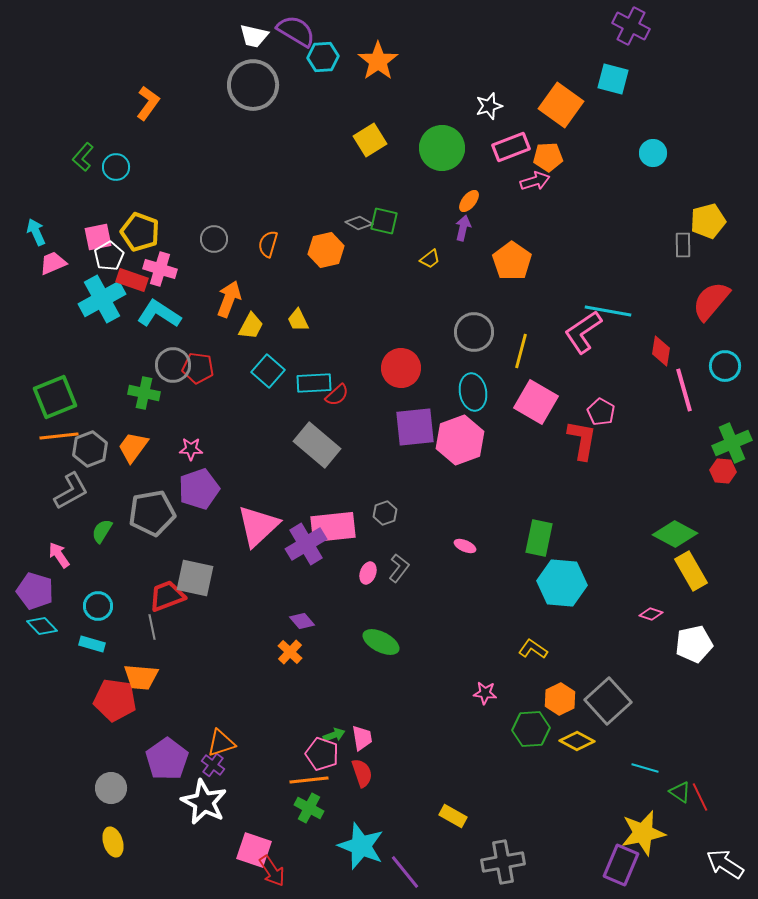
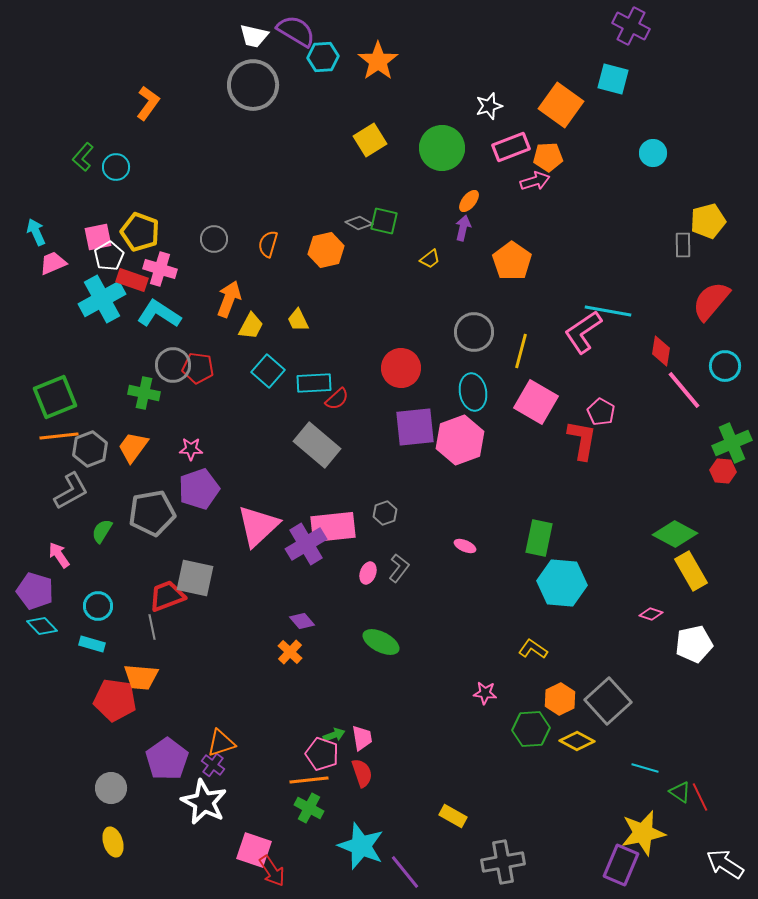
pink line at (684, 390): rotated 24 degrees counterclockwise
red semicircle at (337, 395): moved 4 px down
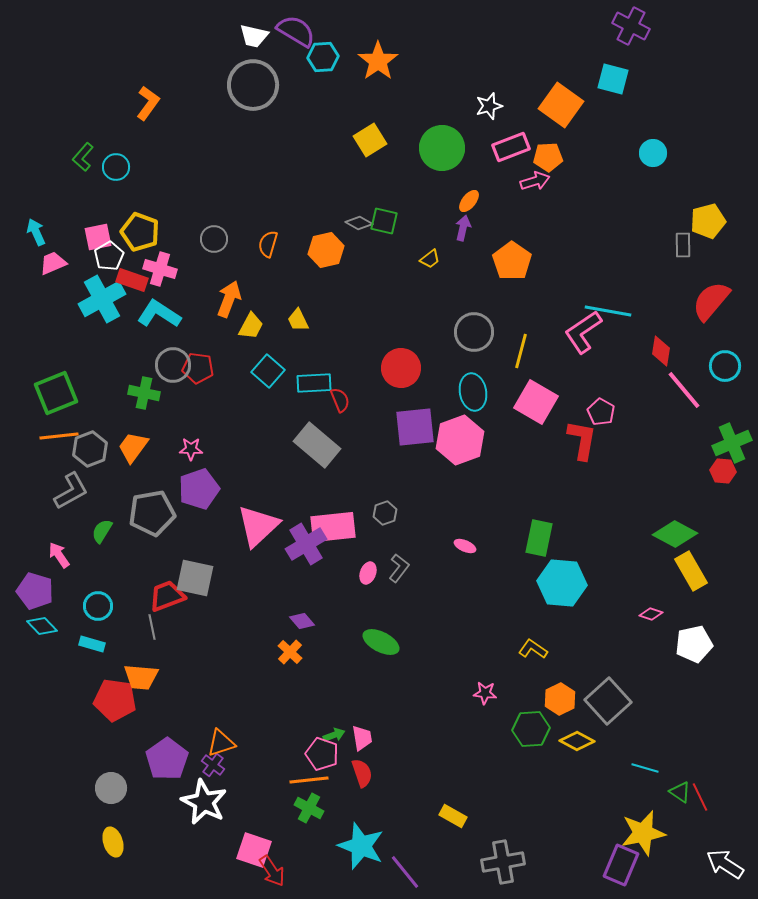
green square at (55, 397): moved 1 px right, 4 px up
red semicircle at (337, 399): moved 3 px right, 1 px down; rotated 70 degrees counterclockwise
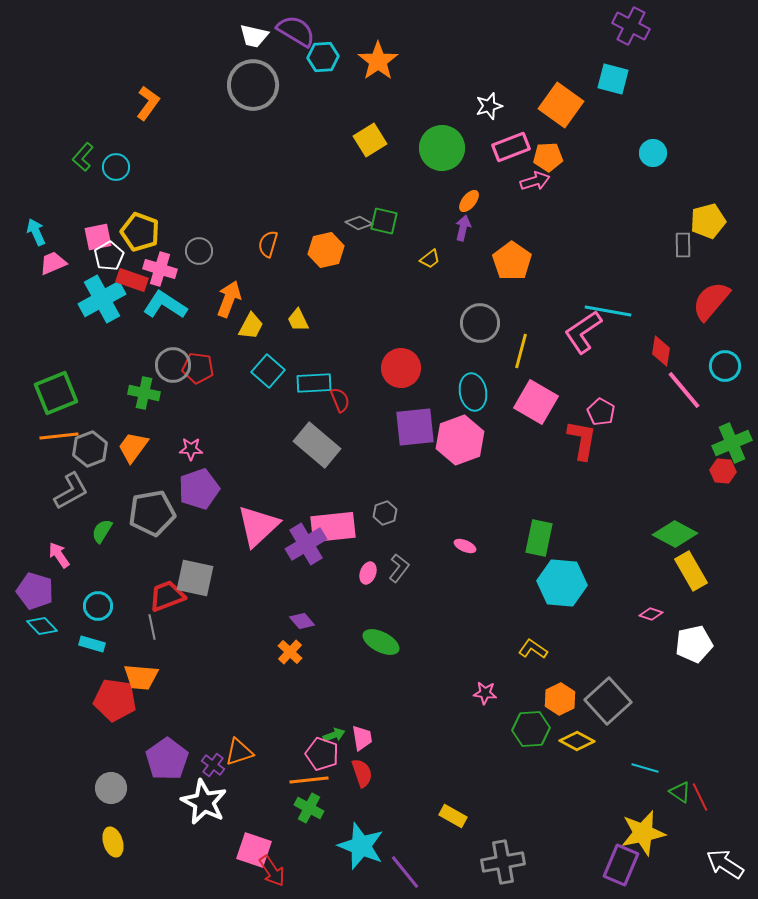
gray circle at (214, 239): moved 15 px left, 12 px down
cyan L-shape at (159, 314): moved 6 px right, 9 px up
gray circle at (474, 332): moved 6 px right, 9 px up
orange triangle at (221, 743): moved 18 px right, 9 px down
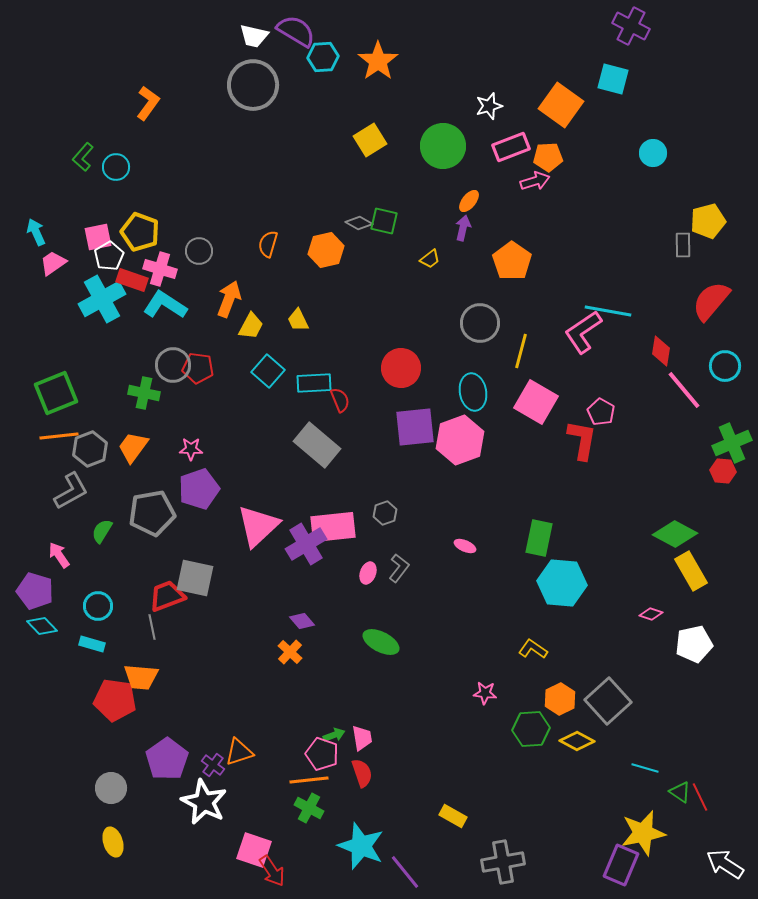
green circle at (442, 148): moved 1 px right, 2 px up
pink trapezoid at (53, 263): rotated 12 degrees counterclockwise
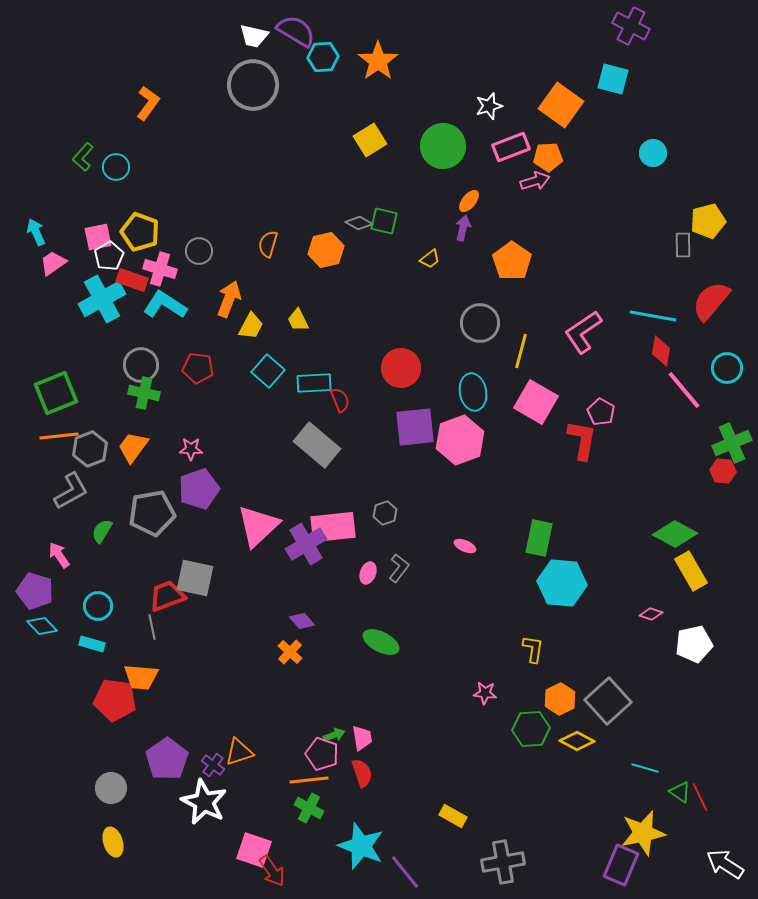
cyan line at (608, 311): moved 45 px right, 5 px down
gray circle at (173, 365): moved 32 px left
cyan circle at (725, 366): moved 2 px right, 2 px down
yellow L-shape at (533, 649): rotated 64 degrees clockwise
